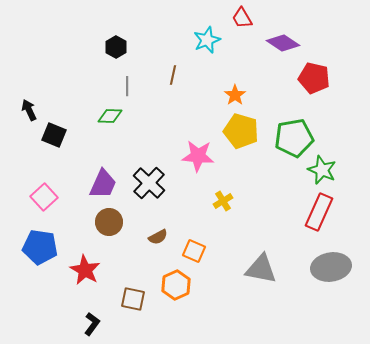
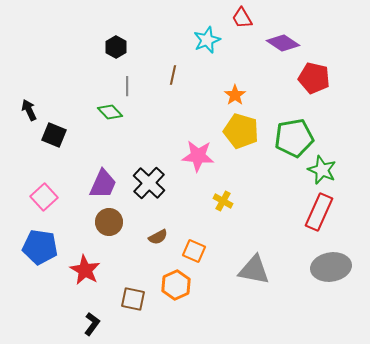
green diamond: moved 4 px up; rotated 45 degrees clockwise
yellow cross: rotated 30 degrees counterclockwise
gray triangle: moved 7 px left, 1 px down
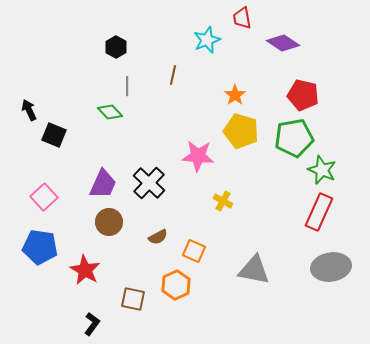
red trapezoid: rotated 20 degrees clockwise
red pentagon: moved 11 px left, 17 px down
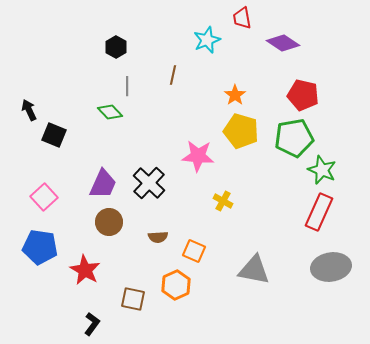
brown semicircle: rotated 24 degrees clockwise
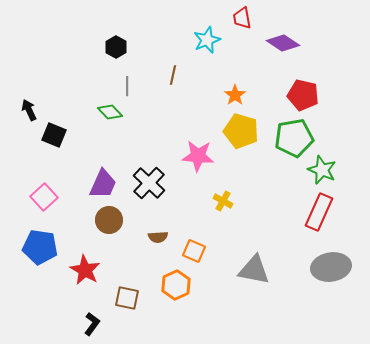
brown circle: moved 2 px up
brown square: moved 6 px left, 1 px up
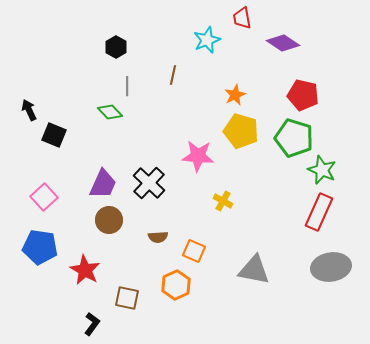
orange star: rotated 10 degrees clockwise
green pentagon: rotated 27 degrees clockwise
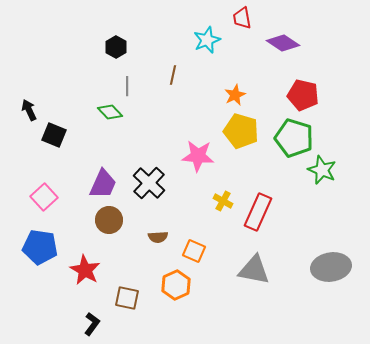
red rectangle: moved 61 px left
